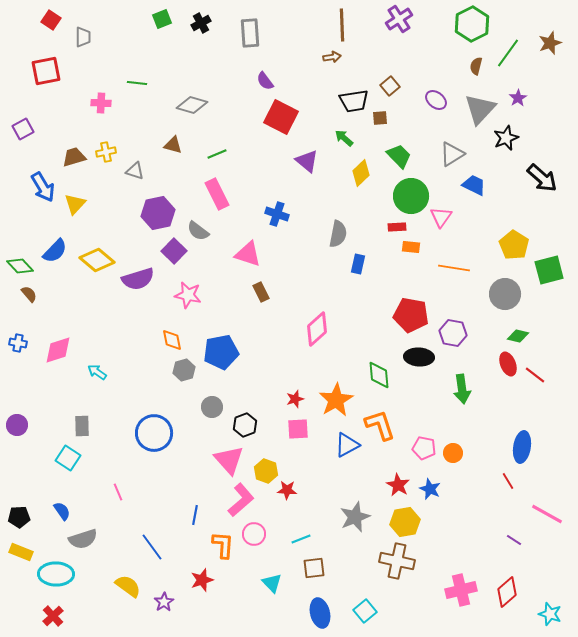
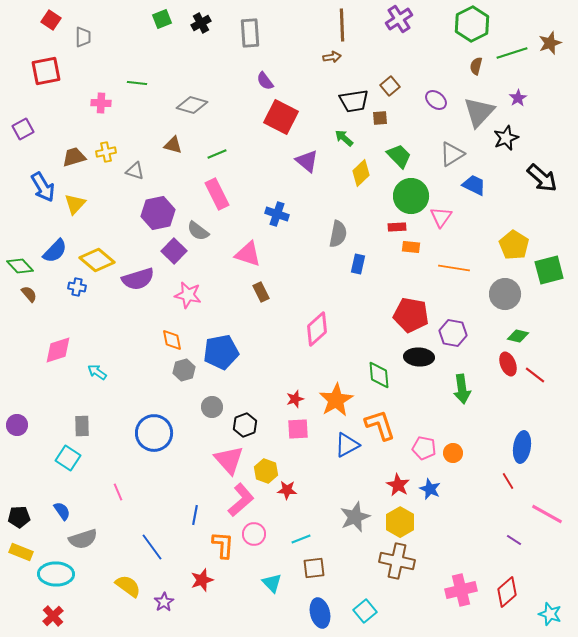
green line at (508, 53): moved 4 px right; rotated 36 degrees clockwise
gray triangle at (480, 109): moved 1 px left, 3 px down
blue cross at (18, 343): moved 59 px right, 56 px up
yellow hexagon at (405, 522): moved 5 px left; rotated 20 degrees counterclockwise
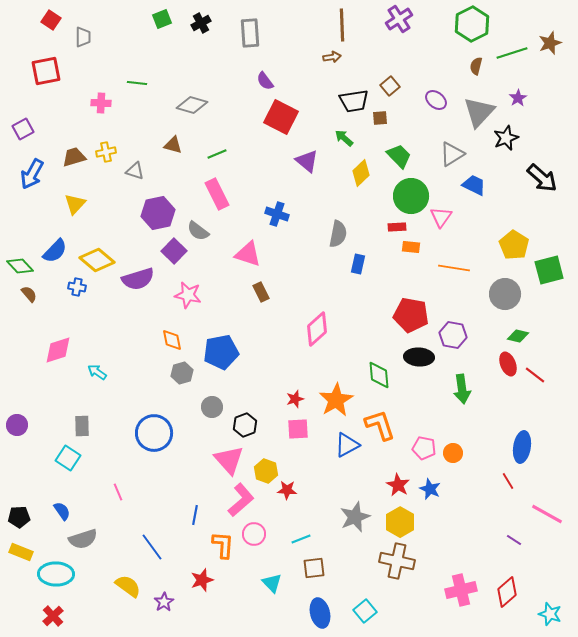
blue arrow at (43, 187): moved 11 px left, 13 px up; rotated 60 degrees clockwise
purple hexagon at (453, 333): moved 2 px down
gray hexagon at (184, 370): moved 2 px left, 3 px down
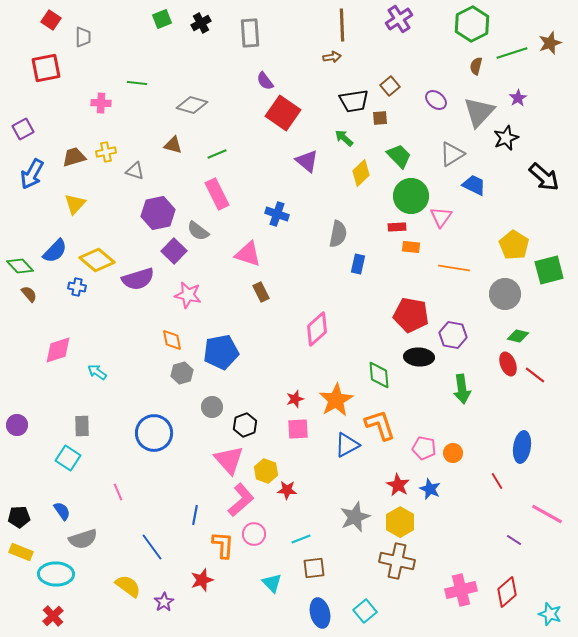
red square at (46, 71): moved 3 px up
red square at (281, 117): moved 2 px right, 4 px up; rotated 8 degrees clockwise
black arrow at (542, 178): moved 2 px right, 1 px up
red line at (508, 481): moved 11 px left
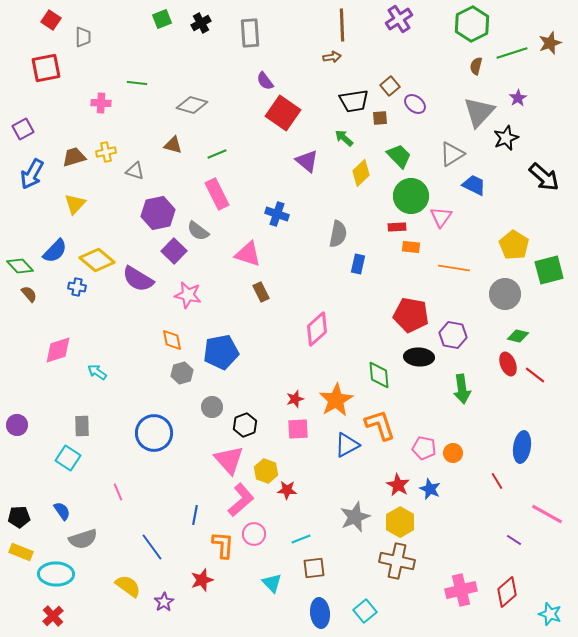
purple ellipse at (436, 100): moved 21 px left, 4 px down
purple semicircle at (138, 279): rotated 48 degrees clockwise
blue ellipse at (320, 613): rotated 8 degrees clockwise
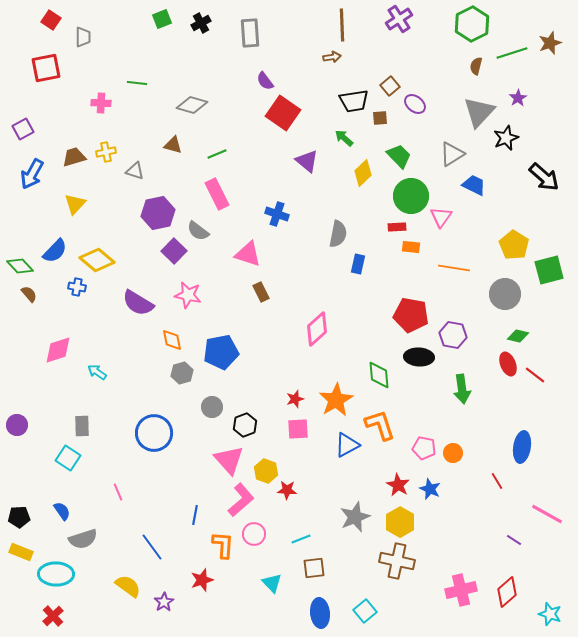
yellow diamond at (361, 173): moved 2 px right
purple semicircle at (138, 279): moved 24 px down
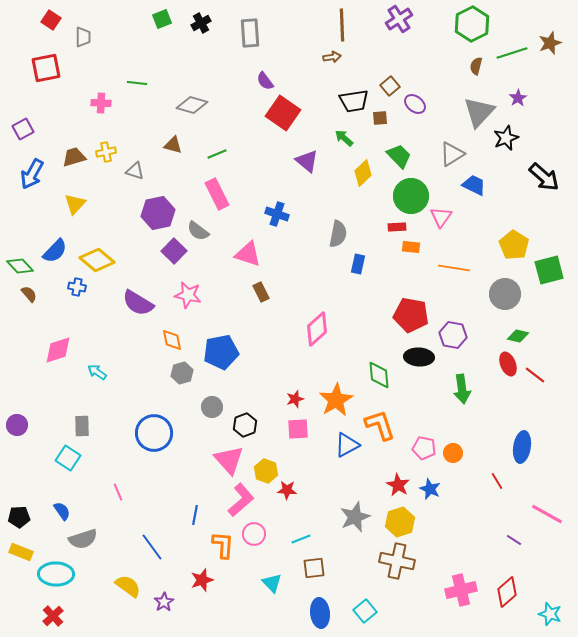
yellow hexagon at (400, 522): rotated 12 degrees clockwise
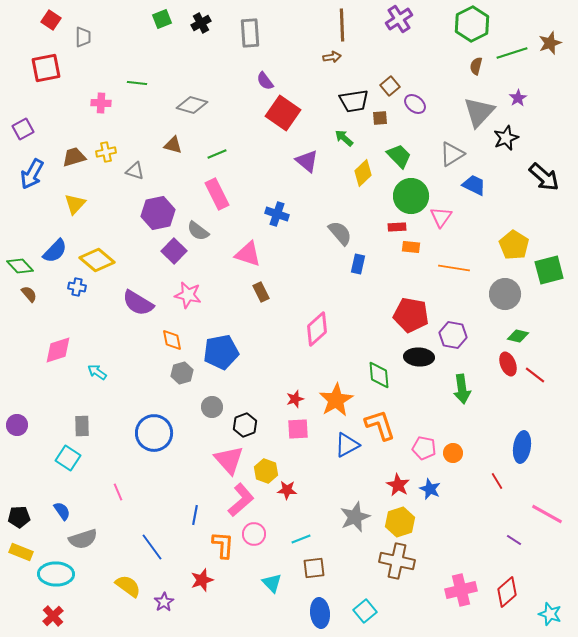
gray semicircle at (338, 234): moved 2 px right, 1 px up; rotated 52 degrees counterclockwise
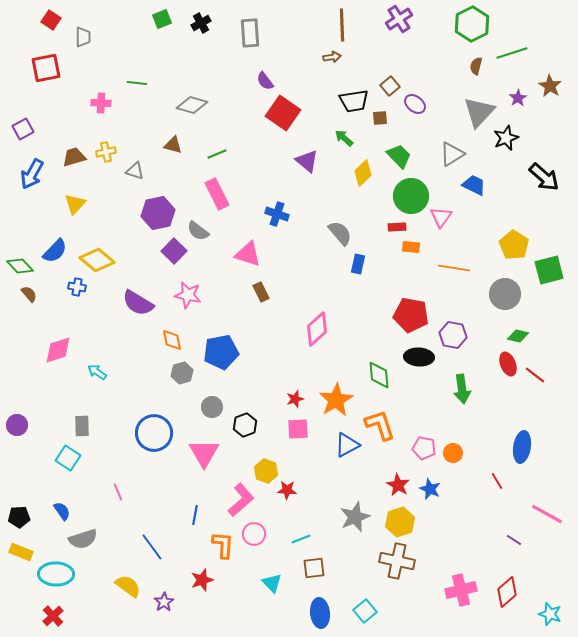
brown star at (550, 43): moved 43 px down; rotated 20 degrees counterclockwise
pink triangle at (229, 460): moved 25 px left, 7 px up; rotated 12 degrees clockwise
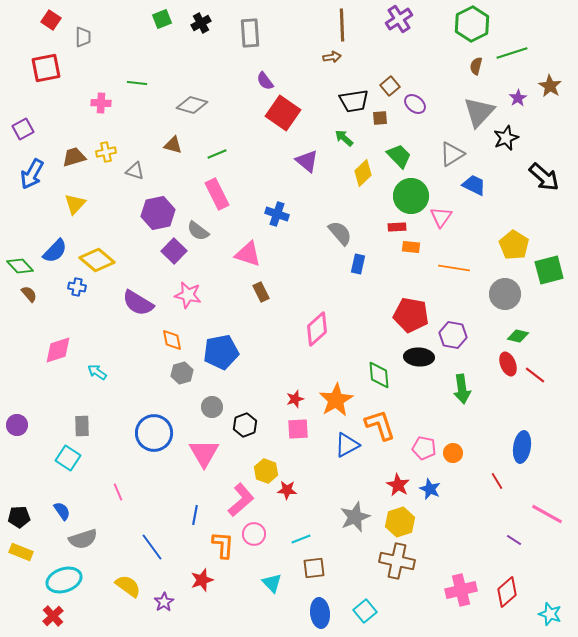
cyan ellipse at (56, 574): moved 8 px right, 6 px down; rotated 20 degrees counterclockwise
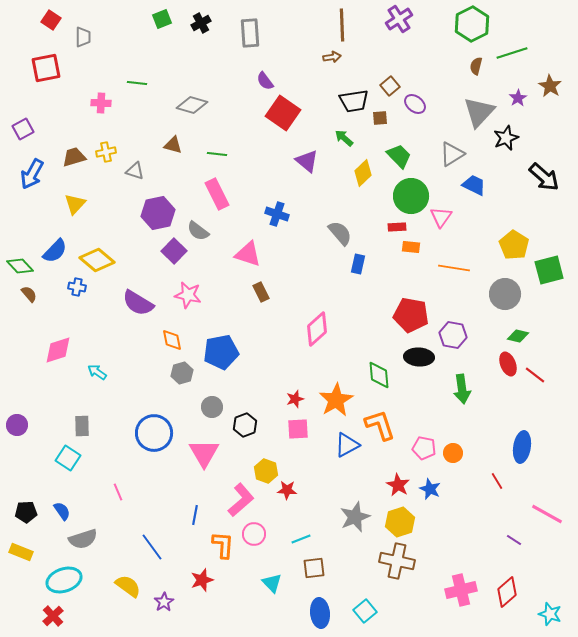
green line at (217, 154): rotated 30 degrees clockwise
black pentagon at (19, 517): moved 7 px right, 5 px up
